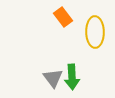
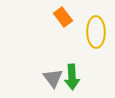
yellow ellipse: moved 1 px right
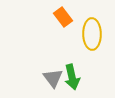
yellow ellipse: moved 4 px left, 2 px down
green arrow: rotated 10 degrees counterclockwise
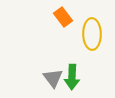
green arrow: rotated 15 degrees clockwise
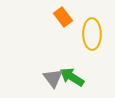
green arrow: rotated 120 degrees clockwise
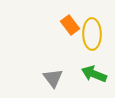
orange rectangle: moved 7 px right, 8 px down
green arrow: moved 22 px right, 3 px up; rotated 10 degrees counterclockwise
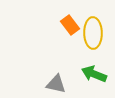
yellow ellipse: moved 1 px right, 1 px up
gray triangle: moved 3 px right, 6 px down; rotated 40 degrees counterclockwise
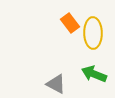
orange rectangle: moved 2 px up
gray triangle: rotated 15 degrees clockwise
